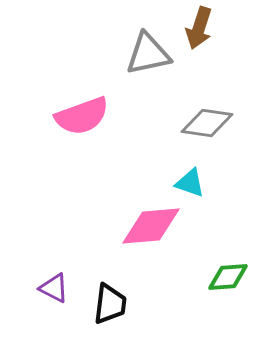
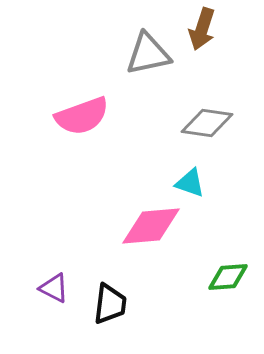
brown arrow: moved 3 px right, 1 px down
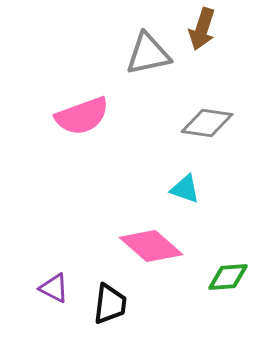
cyan triangle: moved 5 px left, 6 px down
pink diamond: moved 20 px down; rotated 46 degrees clockwise
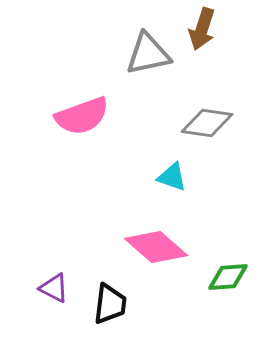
cyan triangle: moved 13 px left, 12 px up
pink diamond: moved 5 px right, 1 px down
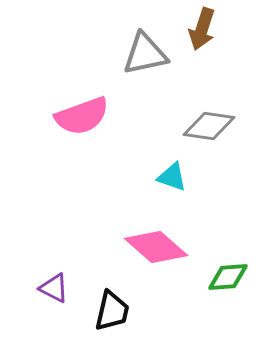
gray triangle: moved 3 px left
gray diamond: moved 2 px right, 3 px down
black trapezoid: moved 2 px right, 7 px down; rotated 6 degrees clockwise
